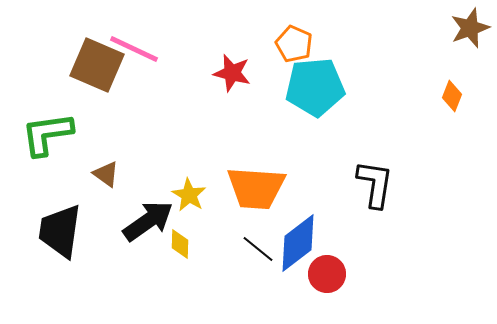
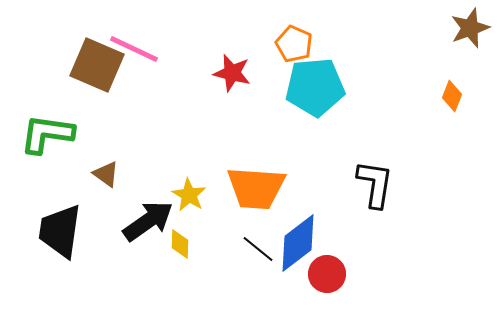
green L-shape: rotated 16 degrees clockwise
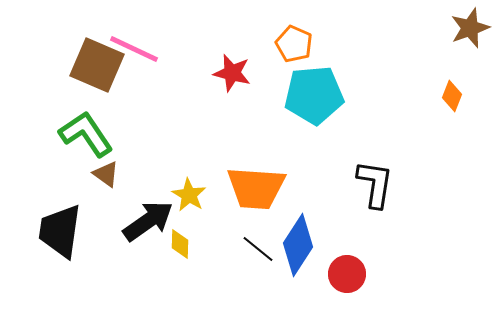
cyan pentagon: moved 1 px left, 8 px down
green L-shape: moved 39 px right; rotated 48 degrees clockwise
blue diamond: moved 2 px down; rotated 20 degrees counterclockwise
red circle: moved 20 px right
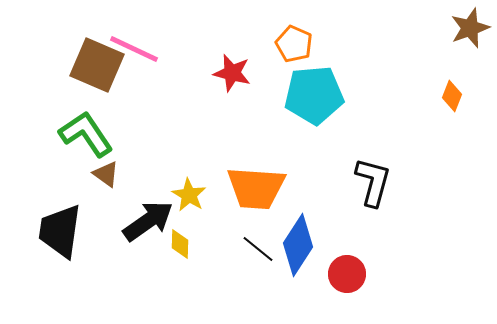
black L-shape: moved 2 px left, 2 px up; rotated 6 degrees clockwise
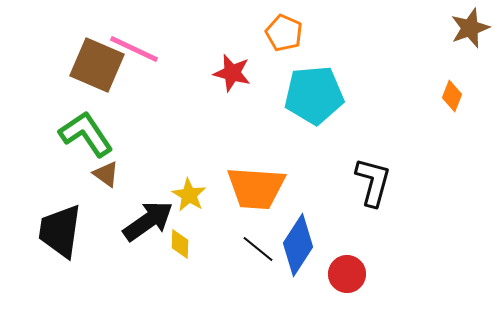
orange pentagon: moved 10 px left, 11 px up
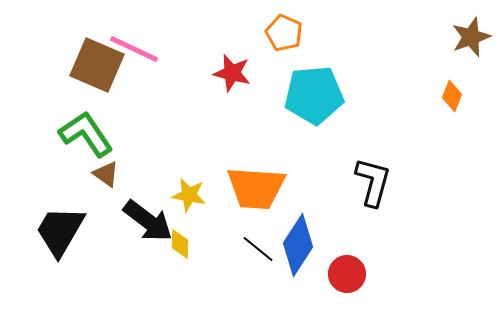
brown star: moved 1 px right, 9 px down
yellow star: rotated 20 degrees counterclockwise
black arrow: rotated 72 degrees clockwise
black trapezoid: rotated 22 degrees clockwise
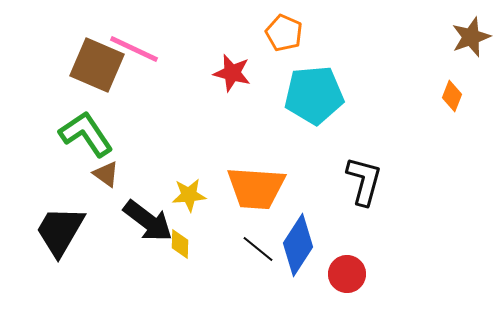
black L-shape: moved 9 px left, 1 px up
yellow star: rotated 16 degrees counterclockwise
